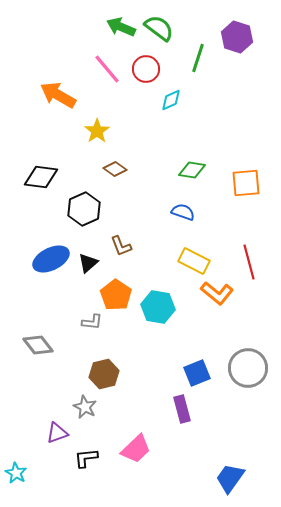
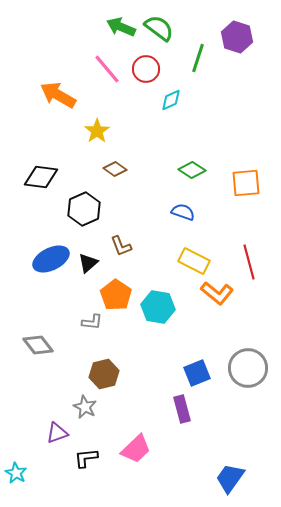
green diamond: rotated 24 degrees clockwise
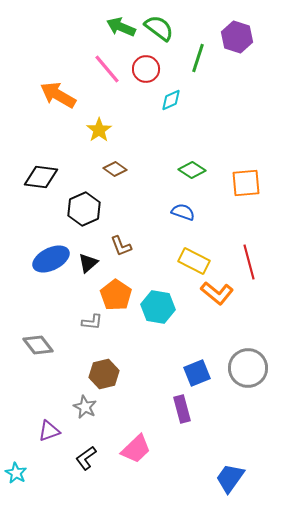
yellow star: moved 2 px right, 1 px up
purple triangle: moved 8 px left, 2 px up
black L-shape: rotated 30 degrees counterclockwise
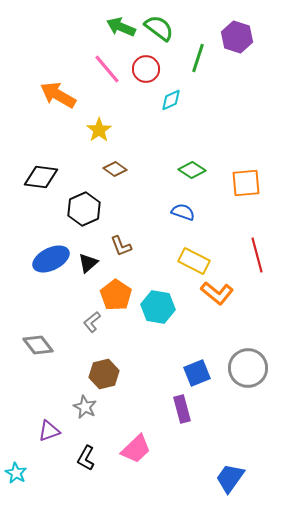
red line: moved 8 px right, 7 px up
gray L-shape: rotated 135 degrees clockwise
black L-shape: rotated 25 degrees counterclockwise
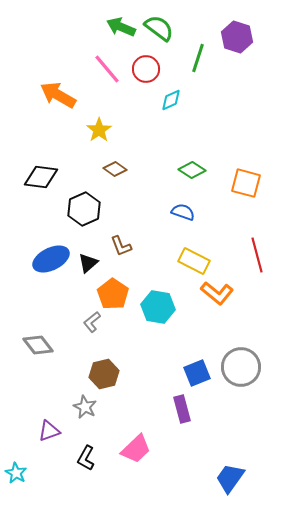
orange square: rotated 20 degrees clockwise
orange pentagon: moved 3 px left, 1 px up
gray circle: moved 7 px left, 1 px up
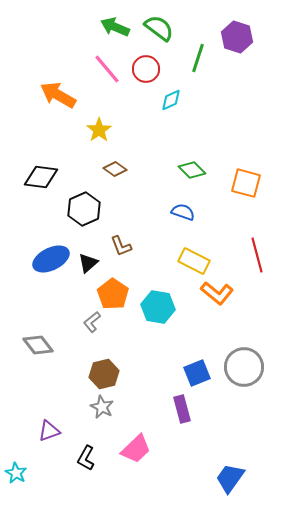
green arrow: moved 6 px left
green diamond: rotated 12 degrees clockwise
gray circle: moved 3 px right
gray star: moved 17 px right
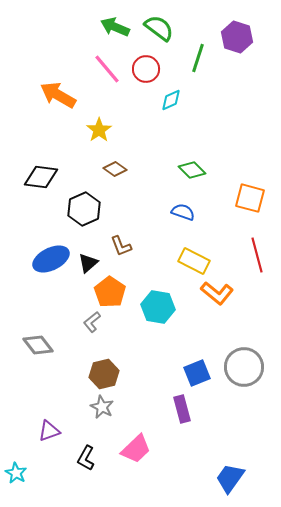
orange square: moved 4 px right, 15 px down
orange pentagon: moved 3 px left, 2 px up
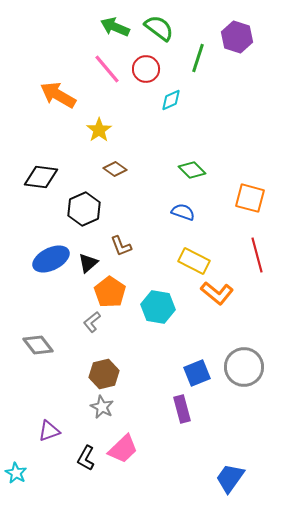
pink trapezoid: moved 13 px left
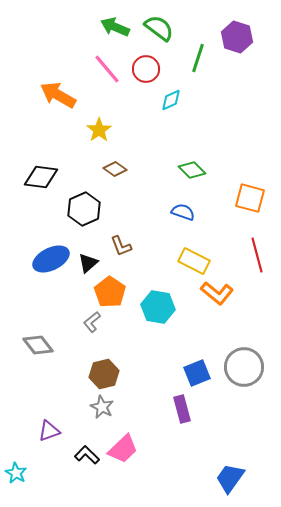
black L-shape: moved 1 px right, 3 px up; rotated 105 degrees clockwise
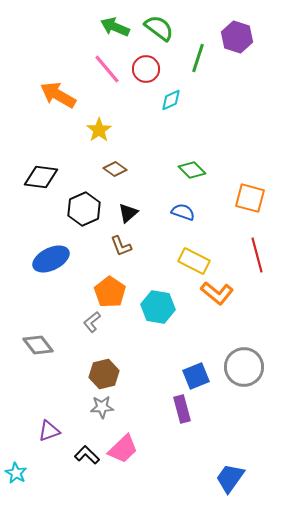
black triangle: moved 40 px right, 50 px up
blue square: moved 1 px left, 3 px down
gray star: rotated 30 degrees counterclockwise
